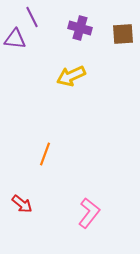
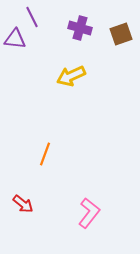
brown square: moved 2 px left; rotated 15 degrees counterclockwise
red arrow: moved 1 px right
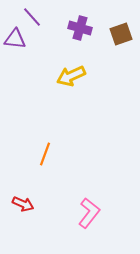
purple line: rotated 15 degrees counterclockwise
red arrow: rotated 15 degrees counterclockwise
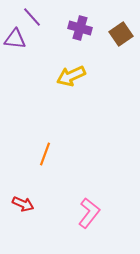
brown square: rotated 15 degrees counterclockwise
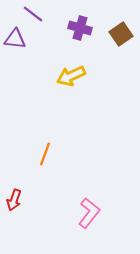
purple line: moved 1 px right, 3 px up; rotated 10 degrees counterclockwise
red arrow: moved 9 px left, 4 px up; rotated 85 degrees clockwise
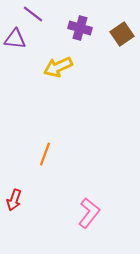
brown square: moved 1 px right
yellow arrow: moved 13 px left, 9 px up
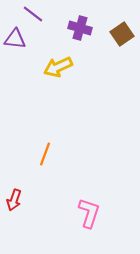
pink L-shape: rotated 20 degrees counterclockwise
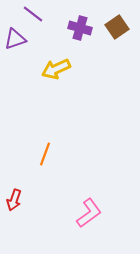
brown square: moved 5 px left, 7 px up
purple triangle: rotated 25 degrees counterclockwise
yellow arrow: moved 2 px left, 2 px down
pink L-shape: rotated 36 degrees clockwise
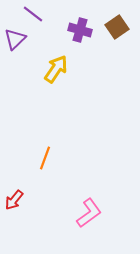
purple cross: moved 2 px down
purple triangle: rotated 25 degrees counterclockwise
yellow arrow: rotated 148 degrees clockwise
orange line: moved 4 px down
red arrow: rotated 20 degrees clockwise
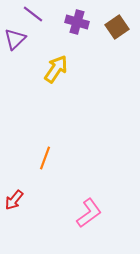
purple cross: moved 3 px left, 8 px up
